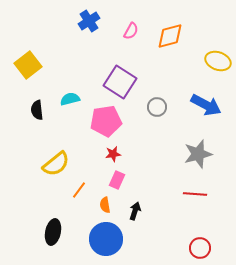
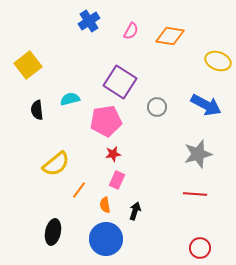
orange diamond: rotated 24 degrees clockwise
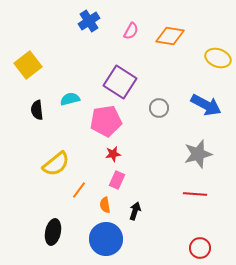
yellow ellipse: moved 3 px up
gray circle: moved 2 px right, 1 px down
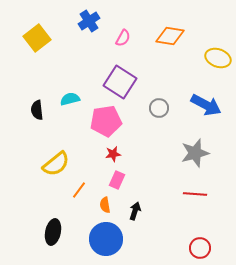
pink semicircle: moved 8 px left, 7 px down
yellow square: moved 9 px right, 27 px up
gray star: moved 3 px left, 1 px up
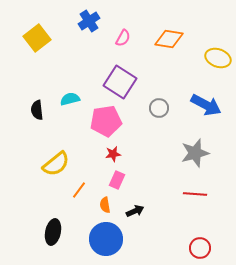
orange diamond: moved 1 px left, 3 px down
black arrow: rotated 48 degrees clockwise
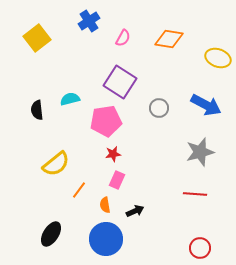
gray star: moved 5 px right, 1 px up
black ellipse: moved 2 px left, 2 px down; rotated 20 degrees clockwise
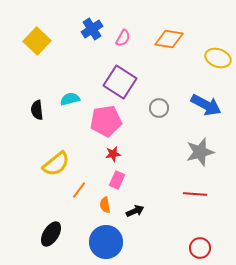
blue cross: moved 3 px right, 8 px down
yellow square: moved 3 px down; rotated 8 degrees counterclockwise
blue circle: moved 3 px down
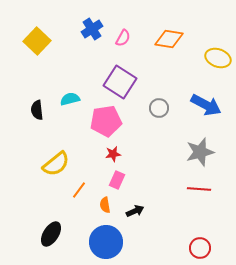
red line: moved 4 px right, 5 px up
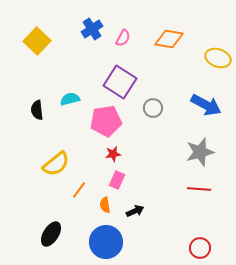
gray circle: moved 6 px left
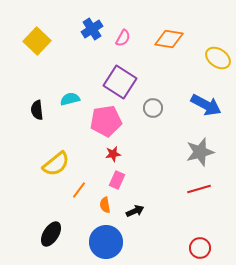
yellow ellipse: rotated 15 degrees clockwise
red line: rotated 20 degrees counterclockwise
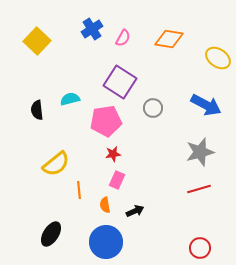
orange line: rotated 42 degrees counterclockwise
